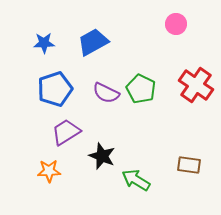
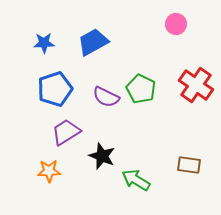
purple semicircle: moved 4 px down
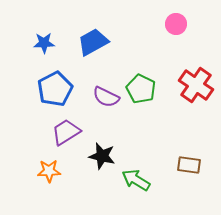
blue pentagon: rotated 8 degrees counterclockwise
black star: rotated 8 degrees counterclockwise
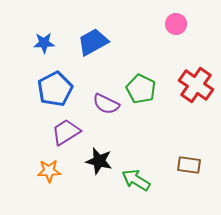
purple semicircle: moved 7 px down
black star: moved 3 px left, 5 px down
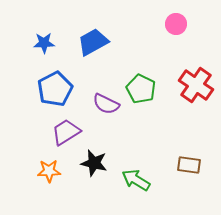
black star: moved 5 px left, 2 px down
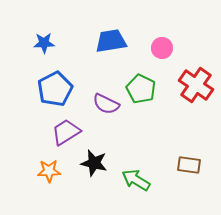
pink circle: moved 14 px left, 24 px down
blue trapezoid: moved 18 px right, 1 px up; rotated 20 degrees clockwise
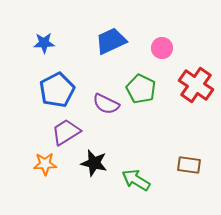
blue trapezoid: rotated 16 degrees counterclockwise
blue pentagon: moved 2 px right, 1 px down
orange star: moved 4 px left, 7 px up
